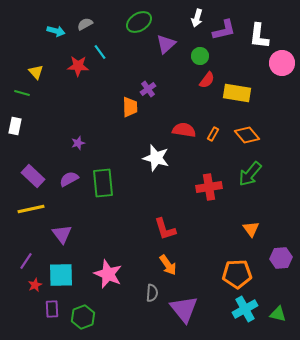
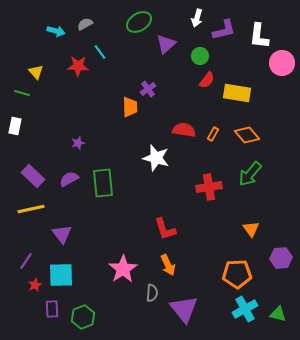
orange arrow at (168, 265): rotated 10 degrees clockwise
pink star at (108, 274): moved 15 px right, 5 px up; rotated 16 degrees clockwise
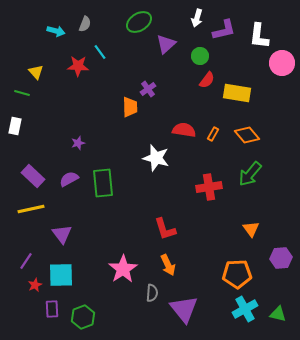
gray semicircle at (85, 24): rotated 140 degrees clockwise
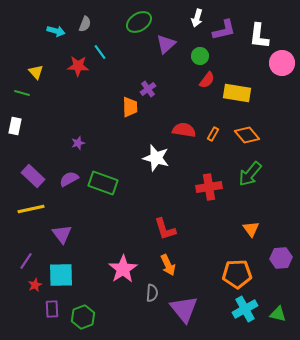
green rectangle at (103, 183): rotated 64 degrees counterclockwise
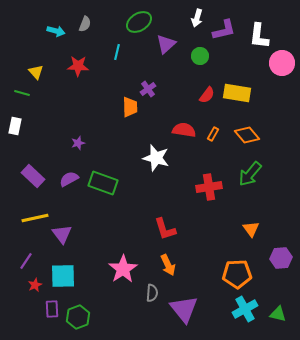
cyan line at (100, 52): moved 17 px right; rotated 49 degrees clockwise
red semicircle at (207, 80): moved 15 px down
yellow line at (31, 209): moved 4 px right, 9 px down
cyan square at (61, 275): moved 2 px right, 1 px down
green hexagon at (83, 317): moved 5 px left
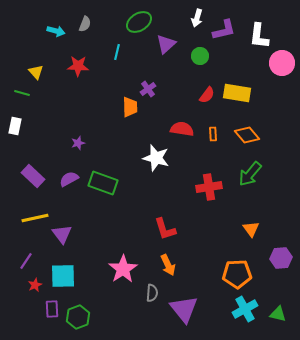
red semicircle at (184, 130): moved 2 px left, 1 px up
orange rectangle at (213, 134): rotated 32 degrees counterclockwise
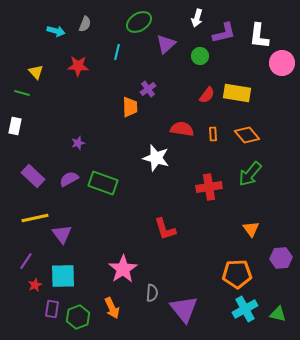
purple L-shape at (224, 30): moved 3 px down
orange arrow at (168, 265): moved 56 px left, 43 px down
purple rectangle at (52, 309): rotated 12 degrees clockwise
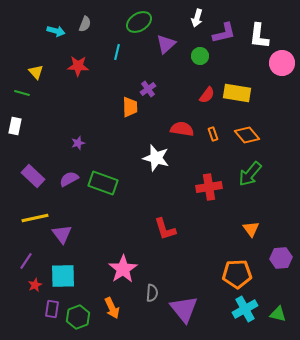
orange rectangle at (213, 134): rotated 16 degrees counterclockwise
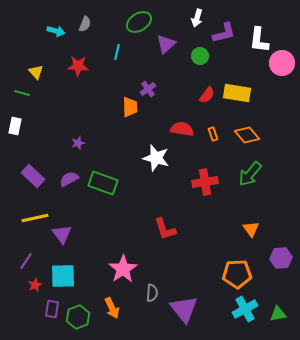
white L-shape at (259, 36): moved 4 px down
red cross at (209, 187): moved 4 px left, 5 px up
green triangle at (278, 314): rotated 24 degrees counterclockwise
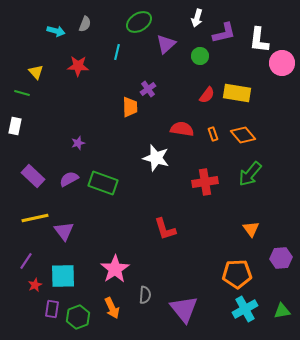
orange diamond at (247, 135): moved 4 px left
purple triangle at (62, 234): moved 2 px right, 3 px up
pink star at (123, 269): moved 8 px left
gray semicircle at (152, 293): moved 7 px left, 2 px down
green triangle at (278, 314): moved 4 px right, 3 px up
